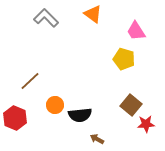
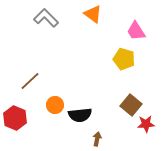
brown arrow: rotated 72 degrees clockwise
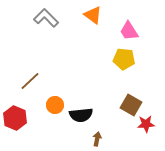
orange triangle: moved 1 px down
pink trapezoid: moved 7 px left
yellow pentagon: rotated 10 degrees counterclockwise
brown square: rotated 10 degrees counterclockwise
black semicircle: moved 1 px right
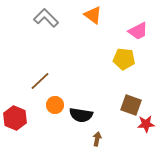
pink trapezoid: moved 9 px right; rotated 85 degrees counterclockwise
brown line: moved 10 px right
brown square: rotated 10 degrees counterclockwise
black semicircle: rotated 15 degrees clockwise
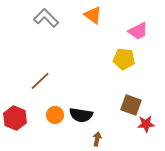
orange circle: moved 10 px down
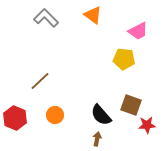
black semicircle: moved 20 px right; rotated 40 degrees clockwise
red star: moved 1 px right, 1 px down
